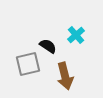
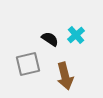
black semicircle: moved 2 px right, 7 px up
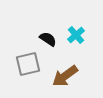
black semicircle: moved 2 px left
brown arrow: rotated 68 degrees clockwise
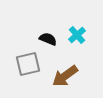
cyan cross: moved 1 px right
black semicircle: rotated 12 degrees counterclockwise
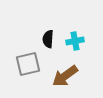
cyan cross: moved 2 px left, 6 px down; rotated 30 degrees clockwise
black semicircle: rotated 108 degrees counterclockwise
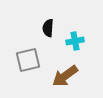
black semicircle: moved 11 px up
gray square: moved 4 px up
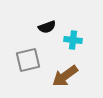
black semicircle: moved 1 px left, 1 px up; rotated 114 degrees counterclockwise
cyan cross: moved 2 px left, 1 px up; rotated 18 degrees clockwise
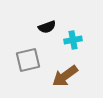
cyan cross: rotated 18 degrees counterclockwise
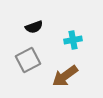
black semicircle: moved 13 px left
gray square: rotated 15 degrees counterclockwise
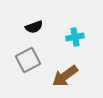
cyan cross: moved 2 px right, 3 px up
